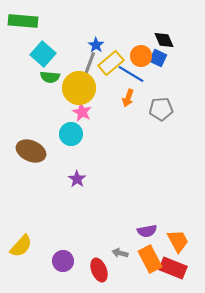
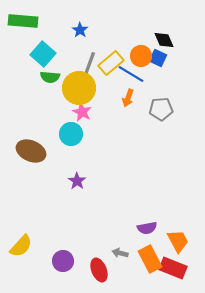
blue star: moved 16 px left, 15 px up
purple star: moved 2 px down
purple semicircle: moved 3 px up
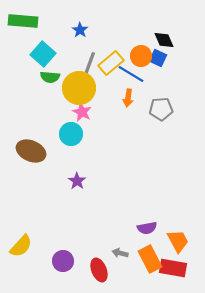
orange arrow: rotated 12 degrees counterclockwise
red rectangle: rotated 12 degrees counterclockwise
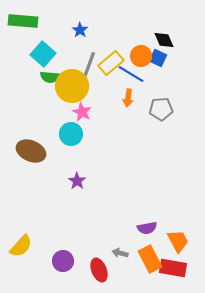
yellow circle: moved 7 px left, 2 px up
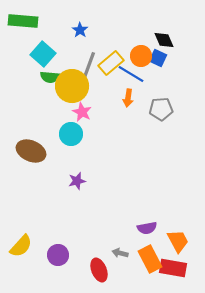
purple star: rotated 24 degrees clockwise
purple circle: moved 5 px left, 6 px up
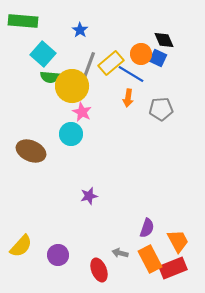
orange circle: moved 2 px up
purple star: moved 12 px right, 15 px down
purple semicircle: rotated 60 degrees counterclockwise
red rectangle: rotated 32 degrees counterclockwise
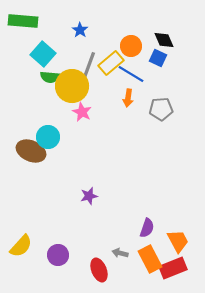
orange circle: moved 10 px left, 8 px up
cyan circle: moved 23 px left, 3 px down
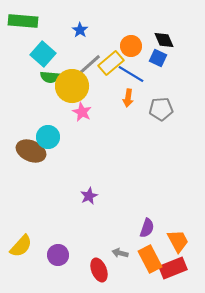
gray line: rotated 28 degrees clockwise
purple star: rotated 12 degrees counterclockwise
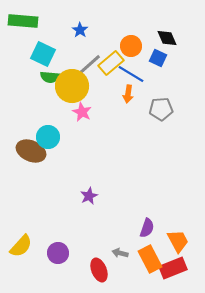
black diamond: moved 3 px right, 2 px up
cyan square: rotated 15 degrees counterclockwise
orange arrow: moved 4 px up
purple circle: moved 2 px up
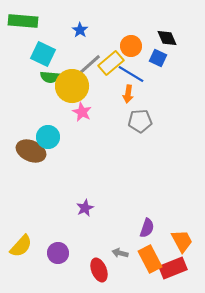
gray pentagon: moved 21 px left, 12 px down
purple star: moved 4 px left, 12 px down
orange trapezoid: moved 4 px right
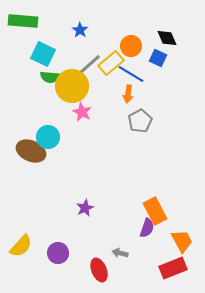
gray pentagon: rotated 25 degrees counterclockwise
orange rectangle: moved 5 px right, 48 px up
